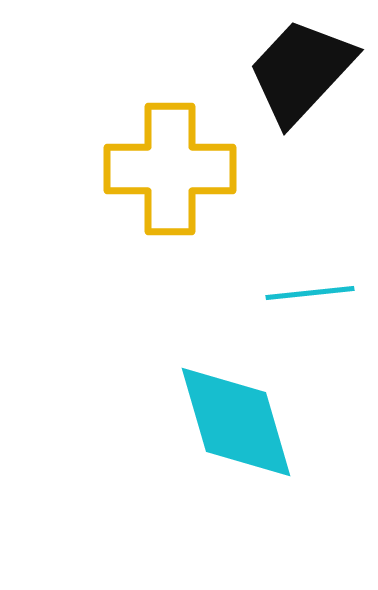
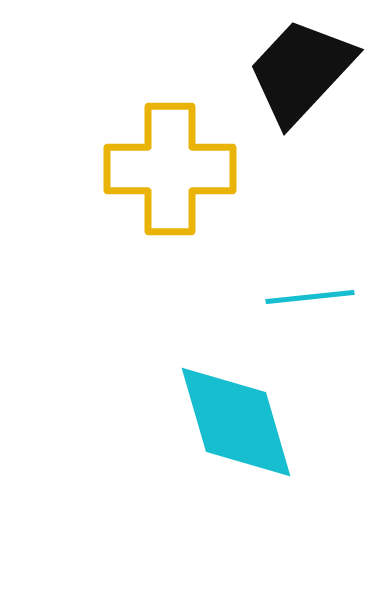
cyan line: moved 4 px down
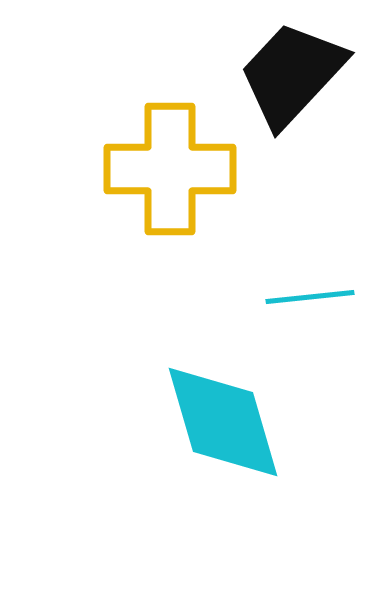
black trapezoid: moved 9 px left, 3 px down
cyan diamond: moved 13 px left
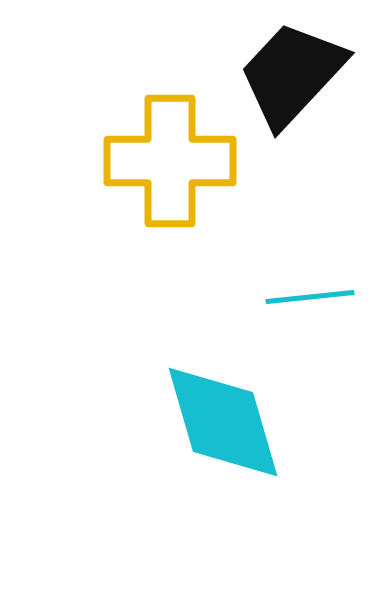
yellow cross: moved 8 px up
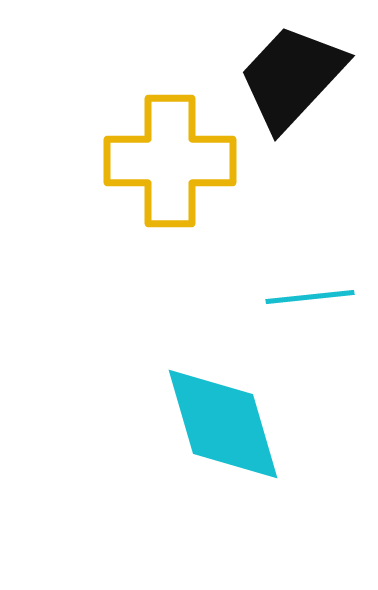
black trapezoid: moved 3 px down
cyan diamond: moved 2 px down
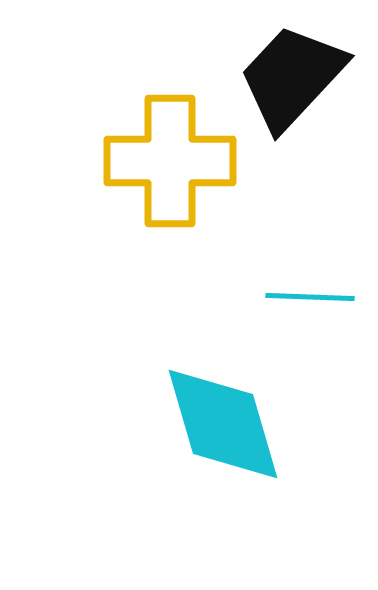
cyan line: rotated 8 degrees clockwise
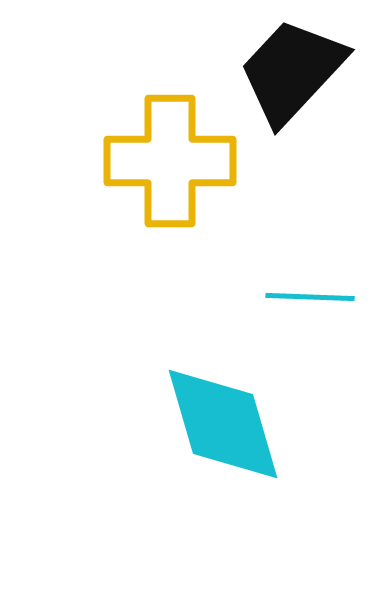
black trapezoid: moved 6 px up
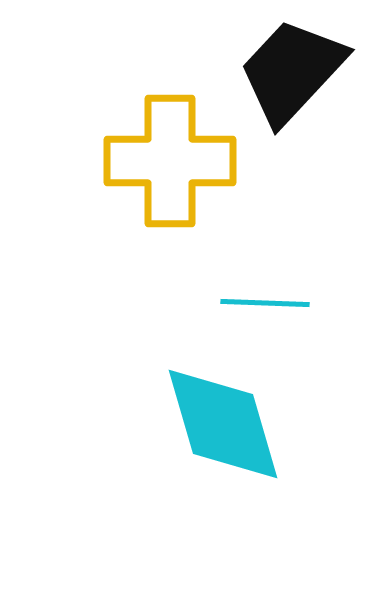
cyan line: moved 45 px left, 6 px down
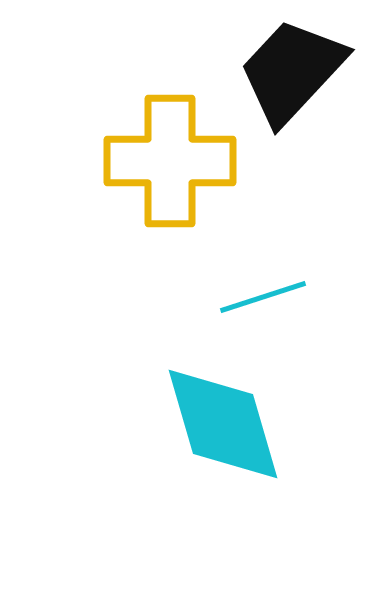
cyan line: moved 2 px left, 6 px up; rotated 20 degrees counterclockwise
